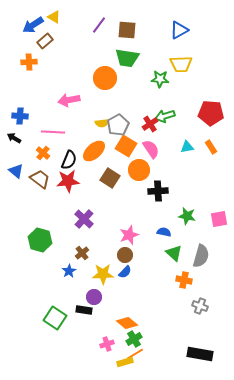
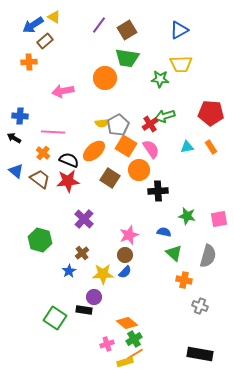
brown square at (127, 30): rotated 36 degrees counterclockwise
pink arrow at (69, 100): moved 6 px left, 9 px up
black semicircle at (69, 160): rotated 90 degrees counterclockwise
gray semicircle at (201, 256): moved 7 px right
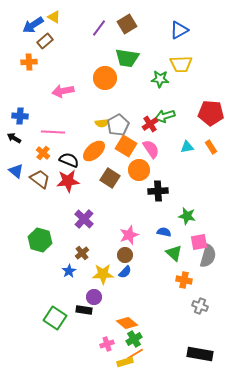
purple line at (99, 25): moved 3 px down
brown square at (127, 30): moved 6 px up
pink square at (219, 219): moved 20 px left, 23 px down
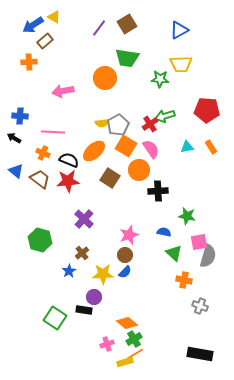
red pentagon at (211, 113): moved 4 px left, 3 px up
orange cross at (43, 153): rotated 16 degrees counterclockwise
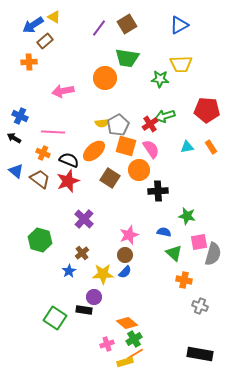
blue triangle at (179, 30): moved 5 px up
blue cross at (20, 116): rotated 21 degrees clockwise
orange square at (126, 146): rotated 15 degrees counterclockwise
red star at (68, 181): rotated 15 degrees counterclockwise
gray semicircle at (208, 256): moved 5 px right, 2 px up
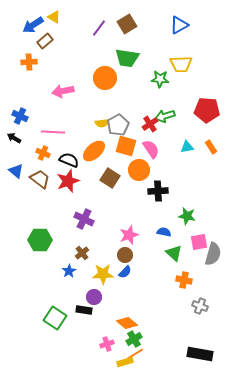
purple cross at (84, 219): rotated 18 degrees counterclockwise
green hexagon at (40, 240): rotated 15 degrees counterclockwise
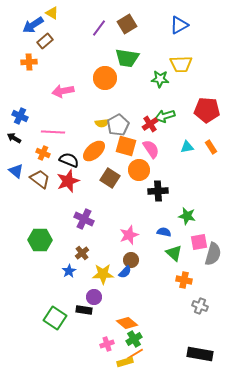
yellow triangle at (54, 17): moved 2 px left, 4 px up
brown circle at (125, 255): moved 6 px right, 5 px down
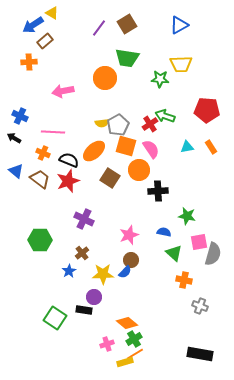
green arrow at (165, 116): rotated 36 degrees clockwise
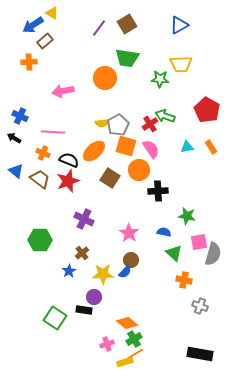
red pentagon at (207, 110): rotated 25 degrees clockwise
pink star at (129, 235): moved 2 px up; rotated 18 degrees counterclockwise
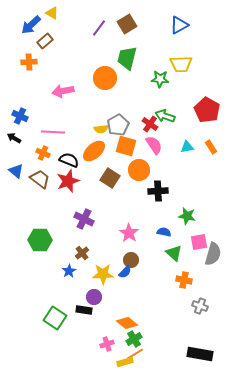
blue arrow at (33, 25): moved 2 px left; rotated 10 degrees counterclockwise
green trapezoid at (127, 58): rotated 95 degrees clockwise
yellow semicircle at (102, 123): moved 1 px left, 6 px down
red cross at (150, 124): rotated 21 degrees counterclockwise
pink semicircle at (151, 149): moved 3 px right, 4 px up
